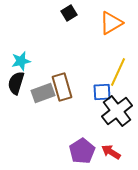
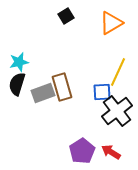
black square: moved 3 px left, 3 px down
cyan star: moved 2 px left, 1 px down
black semicircle: moved 1 px right, 1 px down
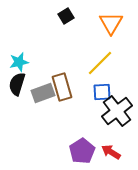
orange triangle: rotated 30 degrees counterclockwise
yellow line: moved 18 px left, 9 px up; rotated 20 degrees clockwise
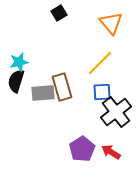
black square: moved 7 px left, 3 px up
orange triangle: rotated 10 degrees counterclockwise
black semicircle: moved 1 px left, 3 px up
gray rectangle: rotated 15 degrees clockwise
black cross: moved 1 px left, 1 px down
purple pentagon: moved 2 px up
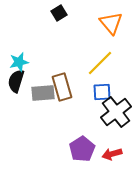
red arrow: moved 1 px right, 2 px down; rotated 48 degrees counterclockwise
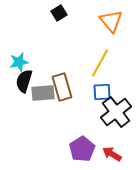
orange triangle: moved 2 px up
yellow line: rotated 16 degrees counterclockwise
black semicircle: moved 8 px right
red arrow: rotated 48 degrees clockwise
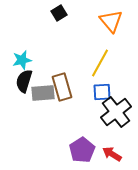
cyan star: moved 3 px right, 2 px up
purple pentagon: moved 1 px down
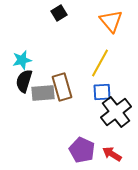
purple pentagon: rotated 15 degrees counterclockwise
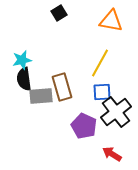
orange triangle: rotated 40 degrees counterclockwise
black semicircle: moved 2 px up; rotated 25 degrees counterclockwise
gray rectangle: moved 2 px left, 3 px down
purple pentagon: moved 2 px right, 24 px up
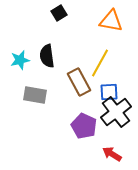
cyan star: moved 2 px left
black semicircle: moved 23 px right, 23 px up
brown rectangle: moved 17 px right, 5 px up; rotated 12 degrees counterclockwise
blue square: moved 7 px right
gray rectangle: moved 6 px left, 1 px up; rotated 15 degrees clockwise
